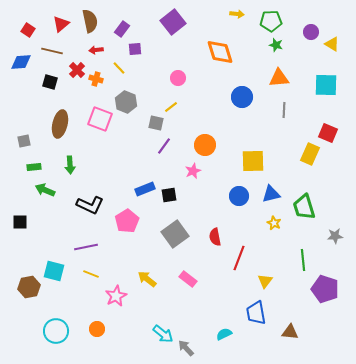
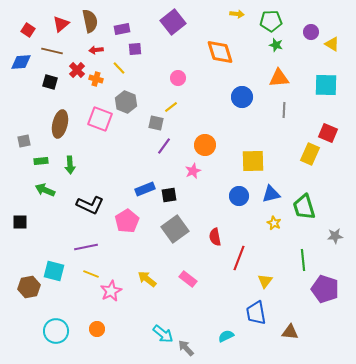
purple rectangle at (122, 29): rotated 42 degrees clockwise
green rectangle at (34, 167): moved 7 px right, 6 px up
gray square at (175, 234): moved 5 px up
pink star at (116, 296): moved 5 px left, 5 px up
cyan semicircle at (224, 334): moved 2 px right, 2 px down
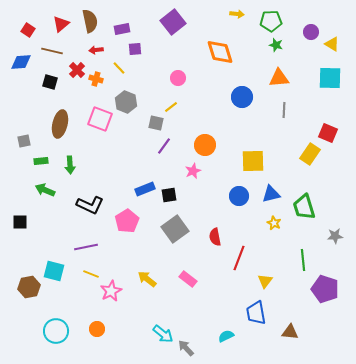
cyan square at (326, 85): moved 4 px right, 7 px up
yellow rectangle at (310, 154): rotated 10 degrees clockwise
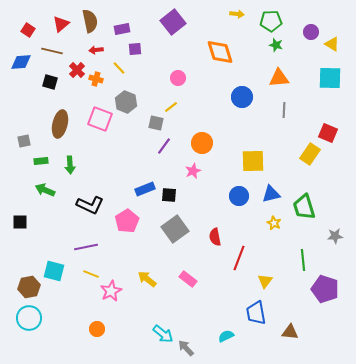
orange circle at (205, 145): moved 3 px left, 2 px up
black square at (169, 195): rotated 14 degrees clockwise
cyan circle at (56, 331): moved 27 px left, 13 px up
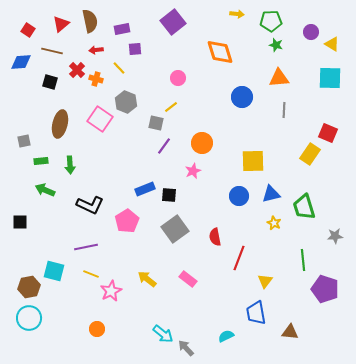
pink square at (100, 119): rotated 15 degrees clockwise
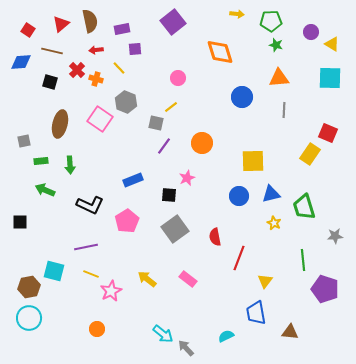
pink star at (193, 171): moved 6 px left, 7 px down
blue rectangle at (145, 189): moved 12 px left, 9 px up
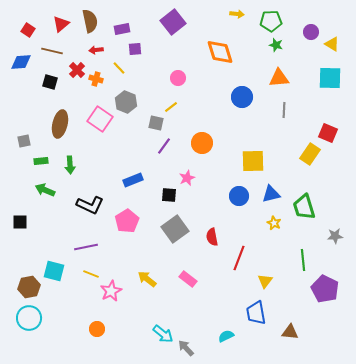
red semicircle at (215, 237): moved 3 px left
purple pentagon at (325, 289): rotated 8 degrees clockwise
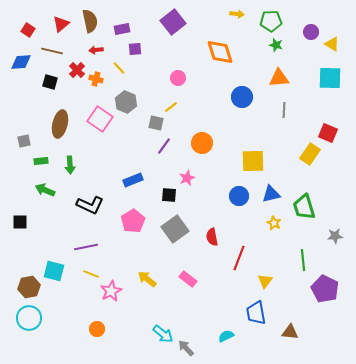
pink pentagon at (127, 221): moved 6 px right
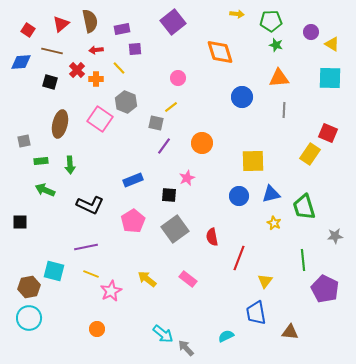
orange cross at (96, 79): rotated 16 degrees counterclockwise
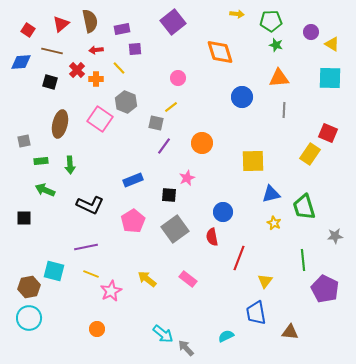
blue circle at (239, 196): moved 16 px left, 16 px down
black square at (20, 222): moved 4 px right, 4 px up
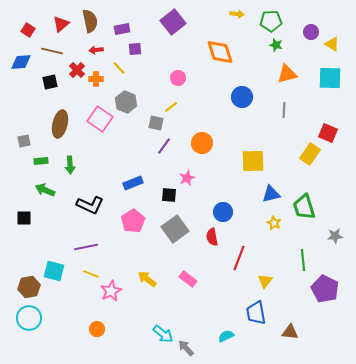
orange triangle at (279, 78): moved 8 px right, 4 px up; rotated 10 degrees counterclockwise
black square at (50, 82): rotated 28 degrees counterclockwise
blue rectangle at (133, 180): moved 3 px down
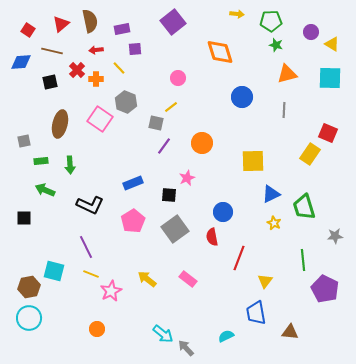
blue triangle at (271, 194): rotated 12 degrees counterclockwise
purple line at (86, 247): rotated 75 degrees clockwise
